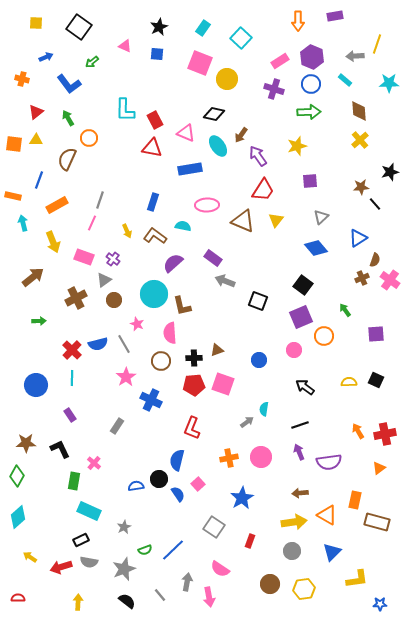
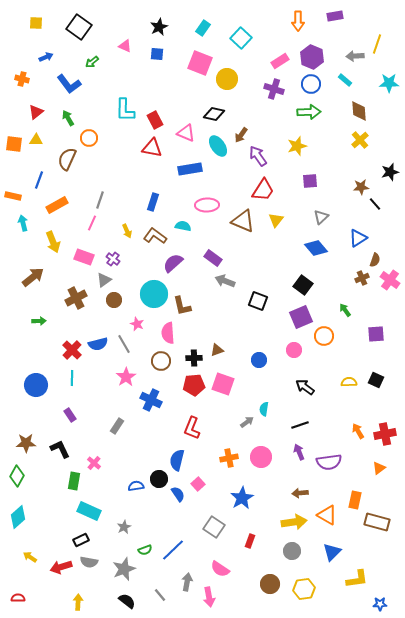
pink semicircle at (170, 333): moved 2 px left
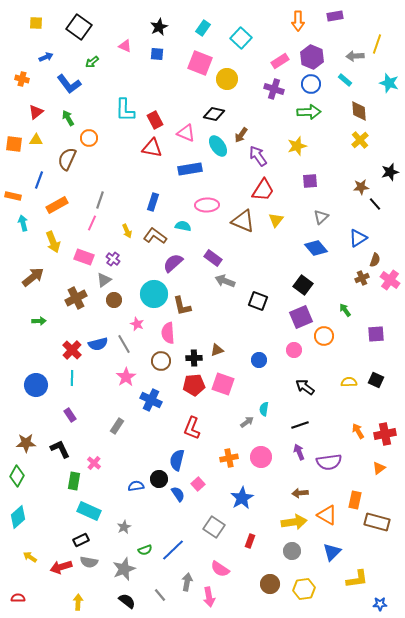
cyan star at (389, 83): rotated 18 degrees clockwise
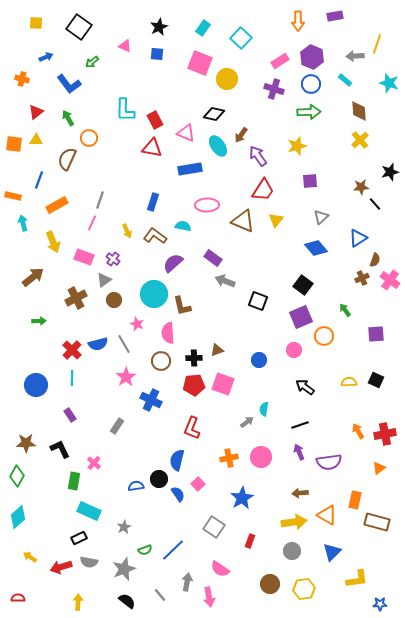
black rectangle at (81, 540): moved 2 px left, 2 px up
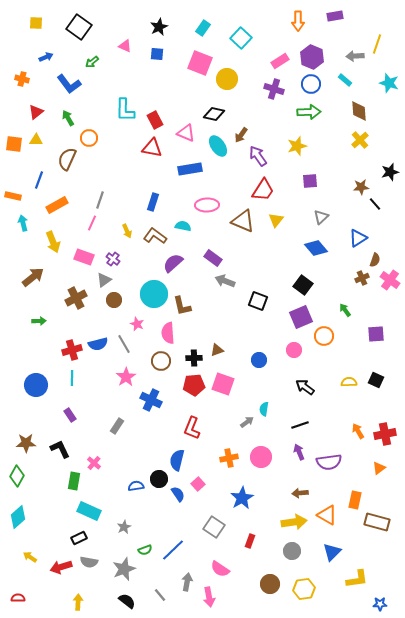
red cross at (72, 350): rotated 30 degrees clockwise
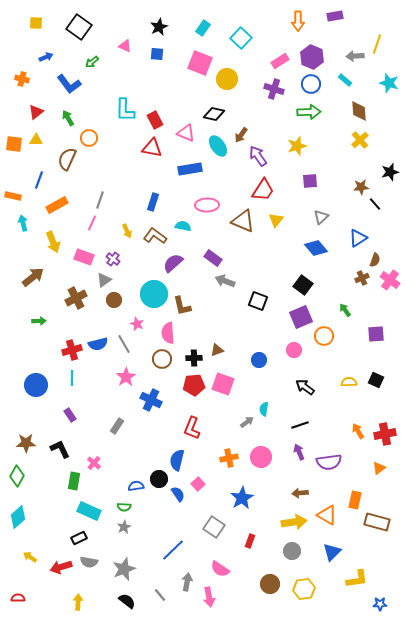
brown circle at (161, 361): moved 1 px right, 2 px up
green semicircle at (145, 550): moved 21 px left, 43 px up; rotated 24 degrees clockwise
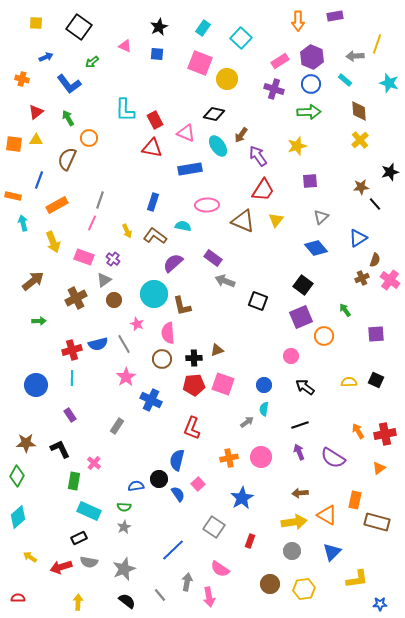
brown arrow at (33, 277): moved 4 px down
pink circle at (294, 350): moved 3 px left, 6 px down
blue circle at (259, 360): moved 5 px right, 25 px down
purple semicircle at (329, 462): moved 4 px right, 4 px up; rotated 40 degrees clockwise
